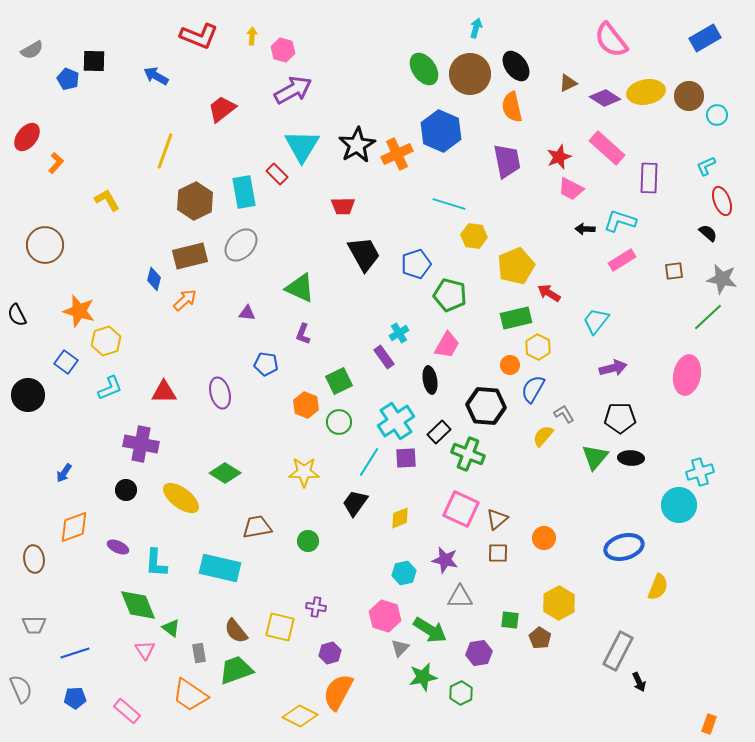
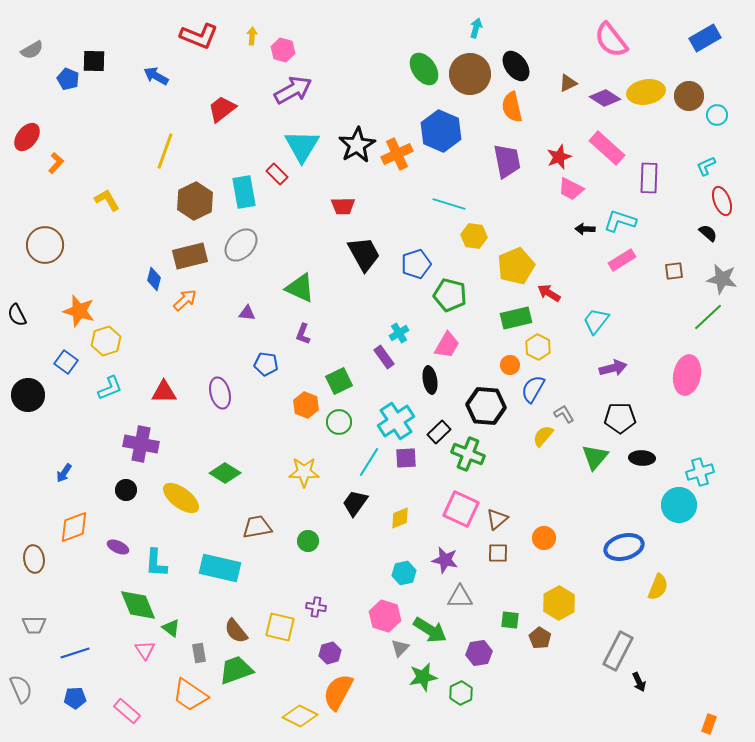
black ellipse at (631, 458): moved 11 px right
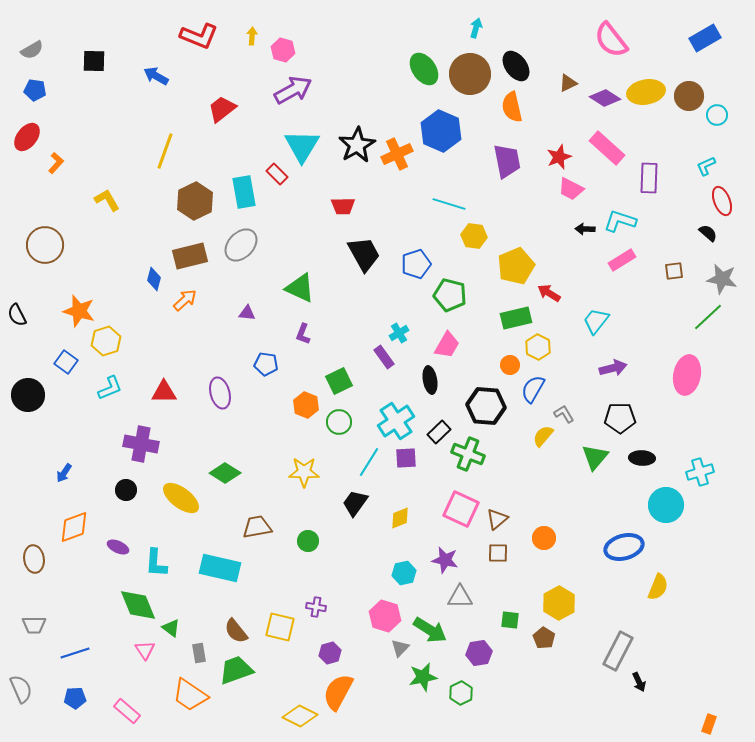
blue pentagon at (68, 79): moved 33 px left, 11 px down; rotated 15 degrees counterclockwise
cyan circle at (679, 505): moved 13 px left
brown pentagon at (540, 638): moved 4 px right
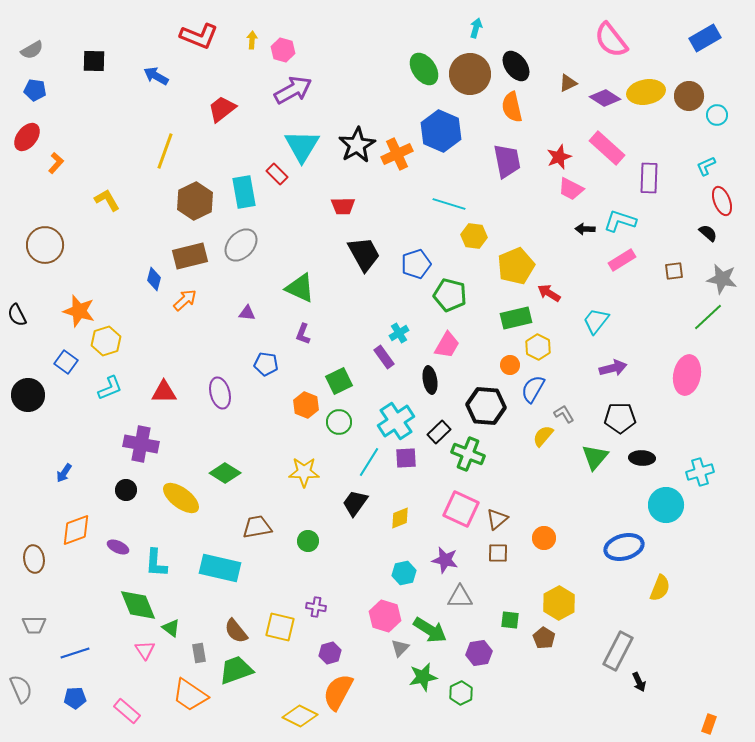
yellow arrow at (252, 36): moved 4 px down
orange diamond at (74, 527): moved 2 px right, 3 px down
yellow semicircle at (658, 587): moved 2 px right, 1 px down
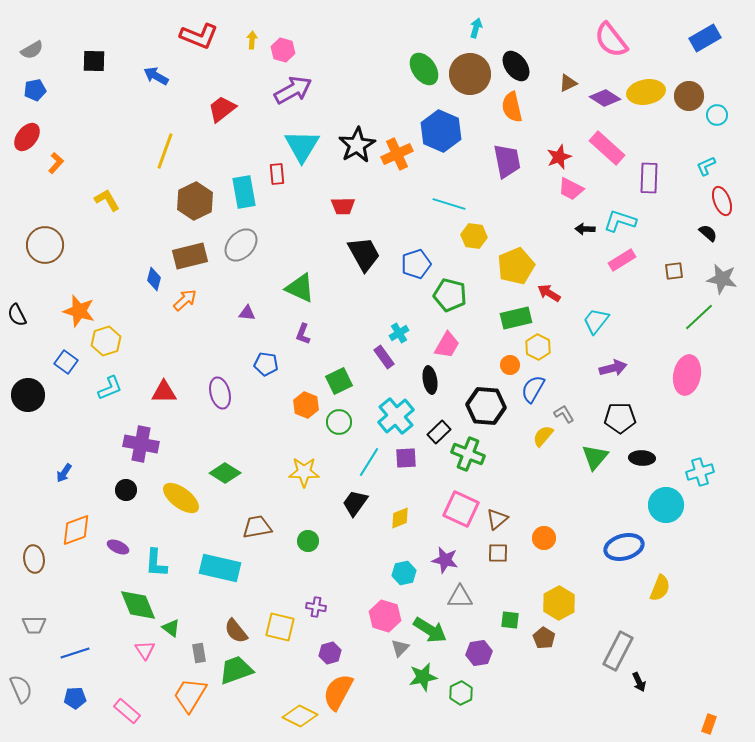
blue pentagon at (35, 90): rotated 20 degrees counterclockwise
red rectangle at (277, 174): rotated 40 degrees clockwise
green line at (708, 317): moved 9 px left
cyan cross at (396, 421): moved 5 px up; rotated 6 degrees counterclockwise
orange trapezoid at (190, 695): rotated 87 degrees clockwise
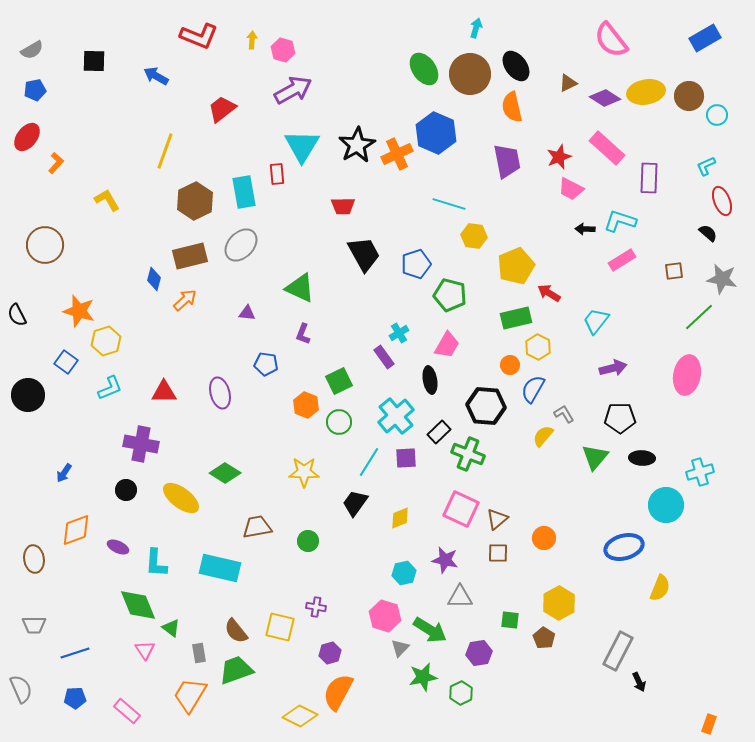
blue hexagon at (441, 131): moved 5 px left, 2 px down
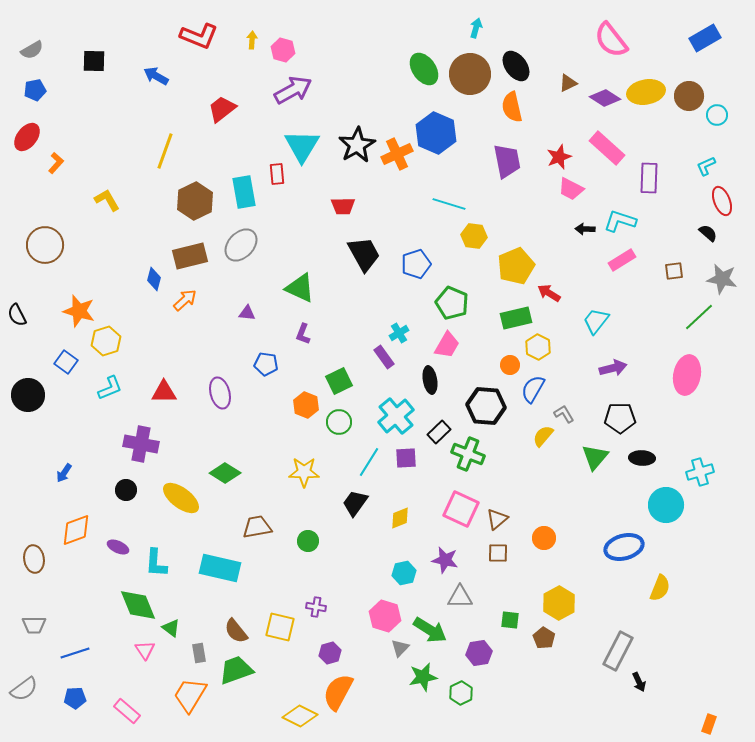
green pentagon at (450, 295): moved 2 px right, 8 px down; rotated 8 degrees clockwise
gray semicircle at (21, 689): moved 3 px right; rotated 76 degrees clockwise
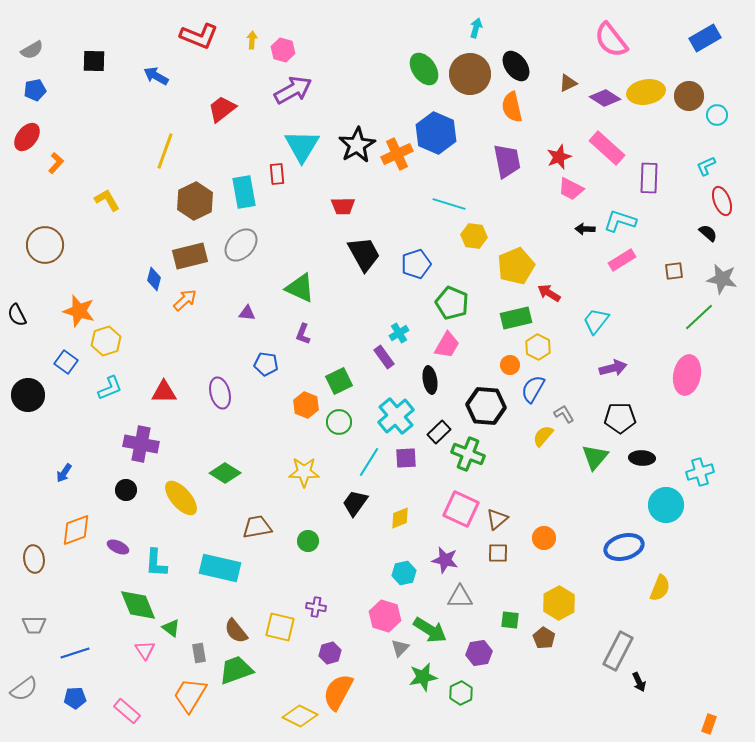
yellow ellipse at (181, 498): rotated 12 degrees clockwise
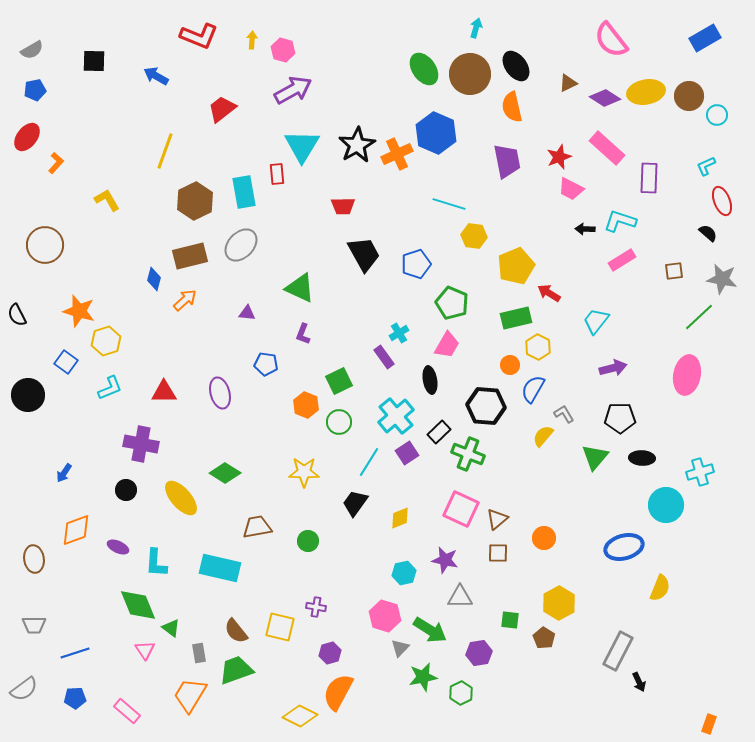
purple square at (406, 458): moved 1 px right, 5 px up; rotated 30 degrees counterclockwise
